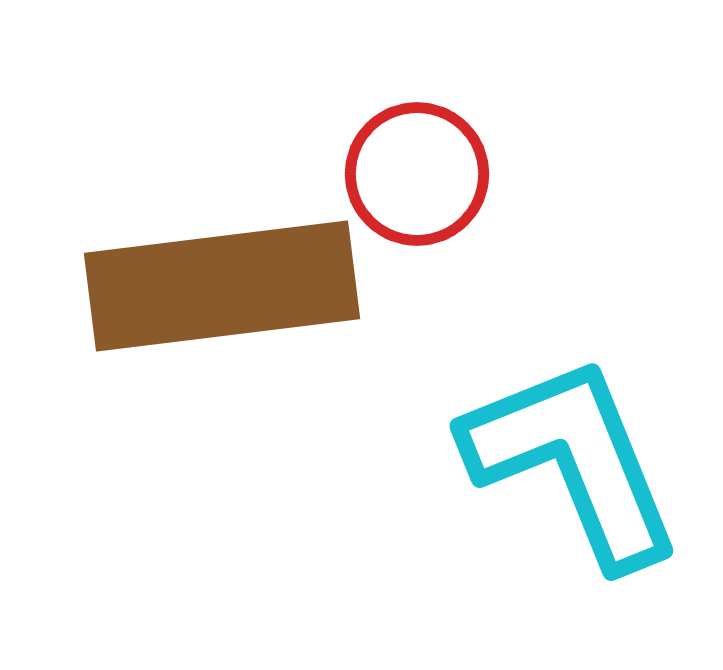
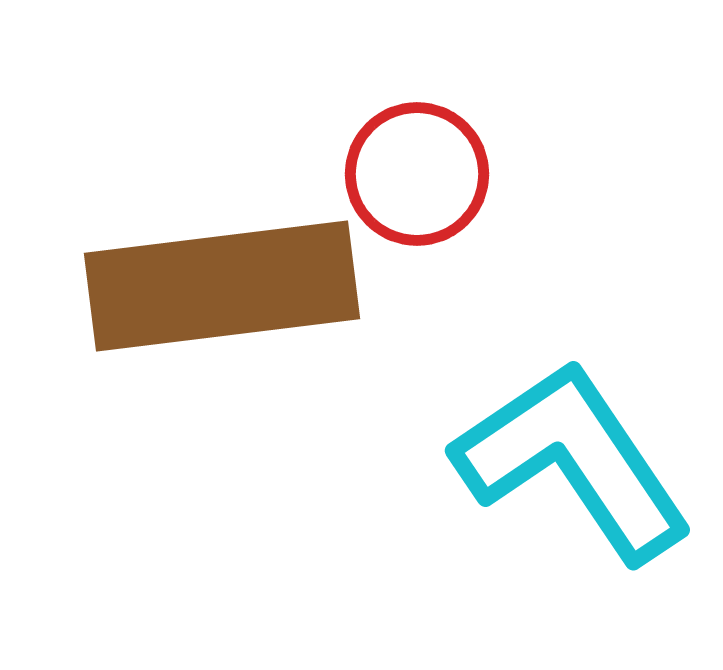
cyan L-shape: rotated 12 degrees counterclockwise
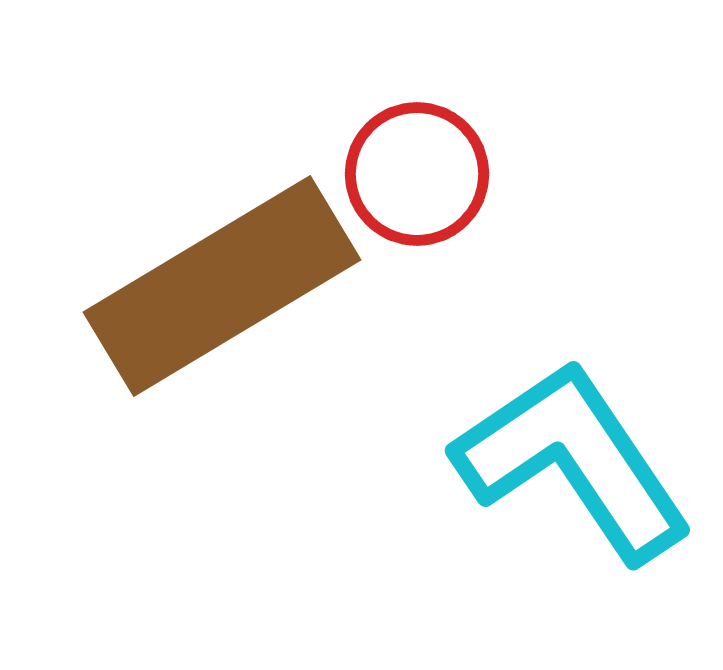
brown rectangle: rotated 24 degrees counterclockwise
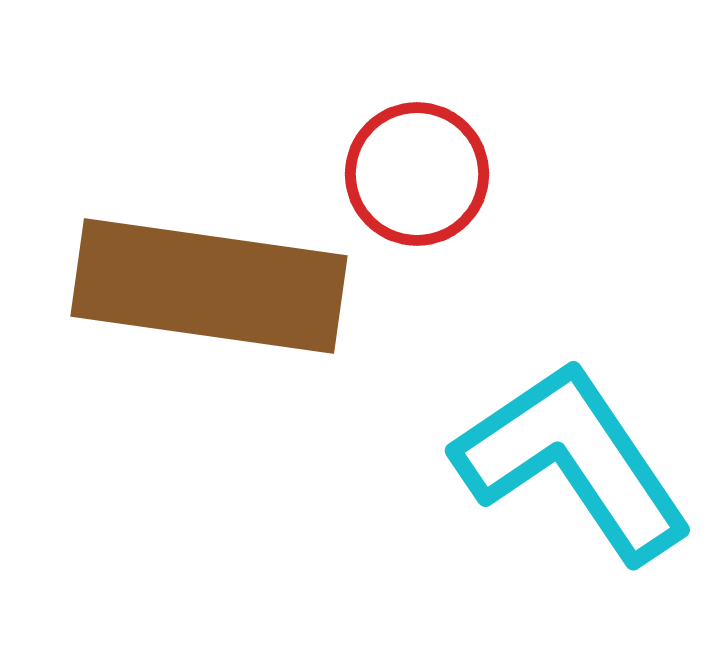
brown rectangle: moved 13 px left; rotated 39 degrees clockwise
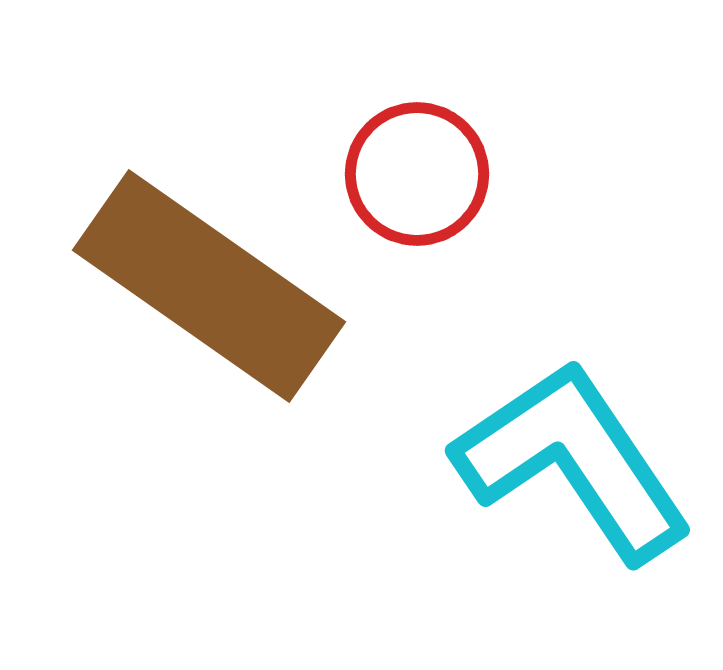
brown rectangle: rotated 27 degrees clockwise
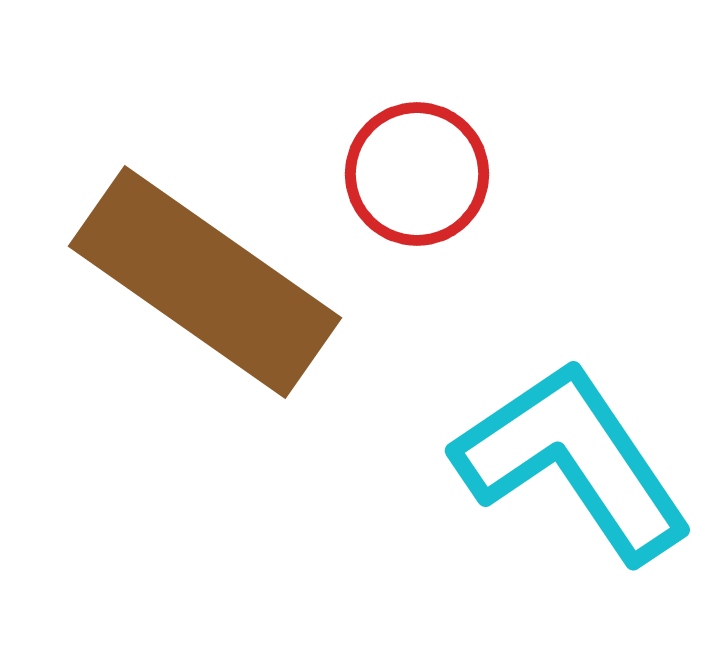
brown rectangle: moved 4 px left, 4 px up
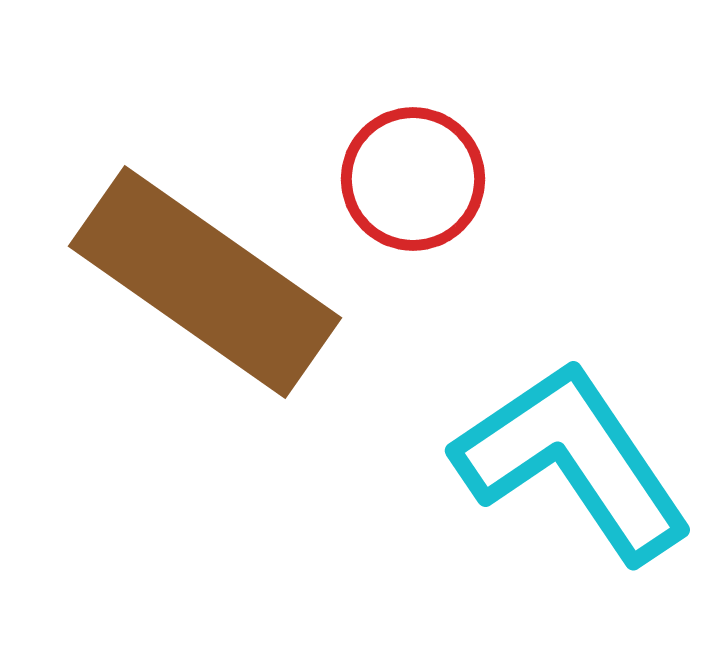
red circle: moved 4 px left, 5 px down
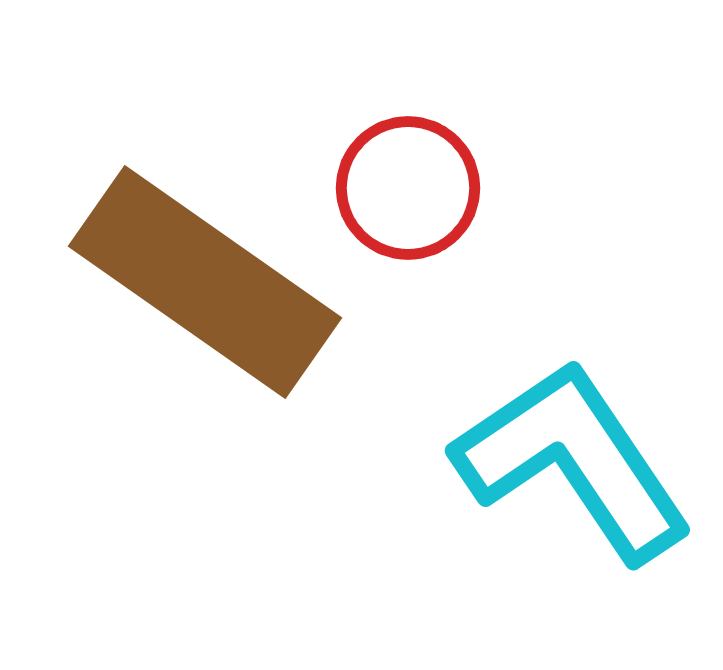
red circle: moved 5 px left, 9 px down
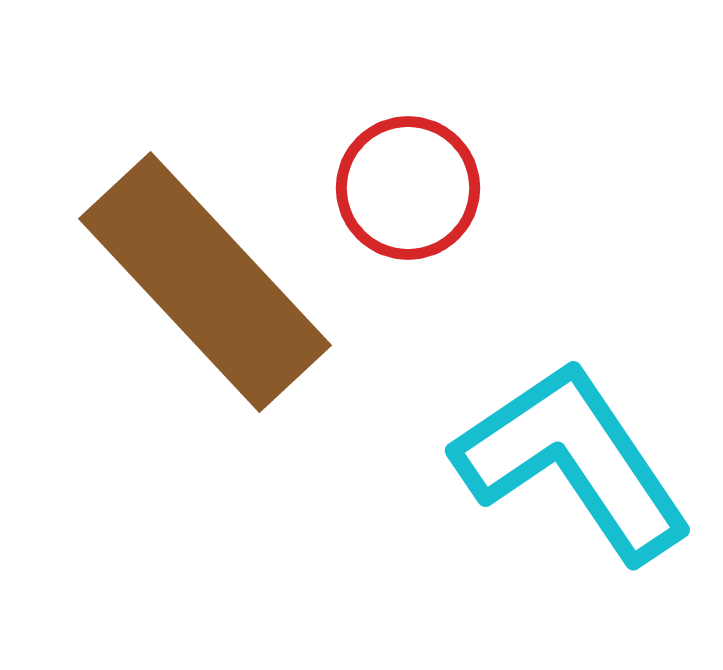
brown rectangle: rotated 12 degrees clockwise
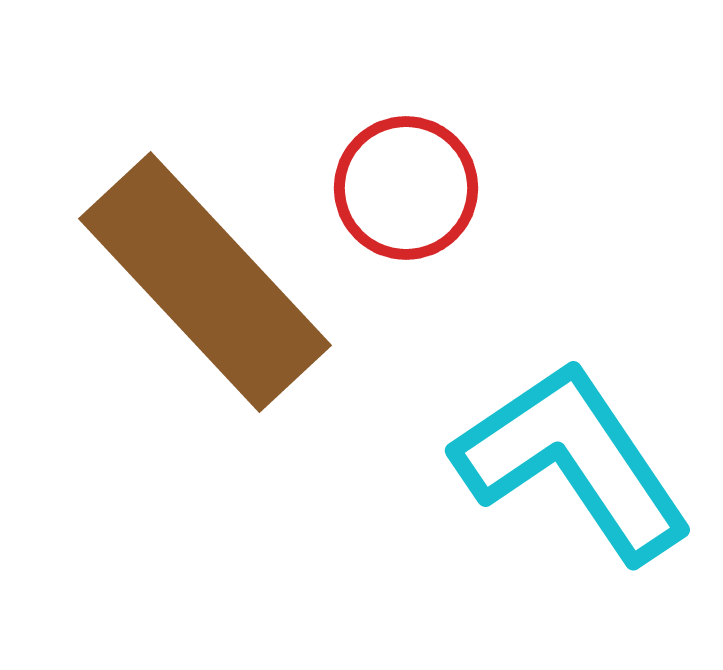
red circle: moved 2 px left
